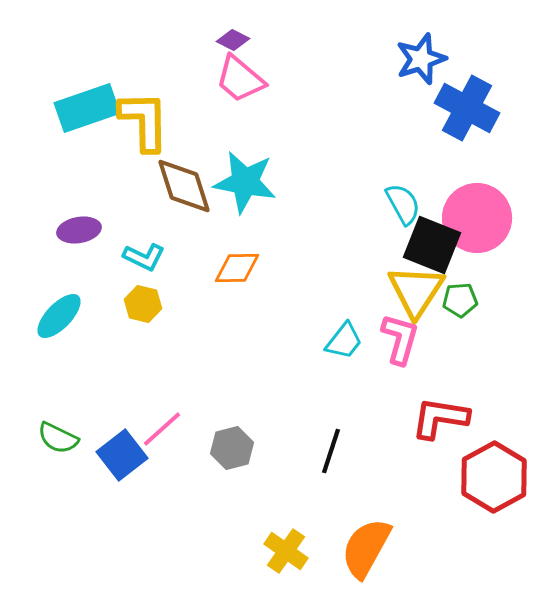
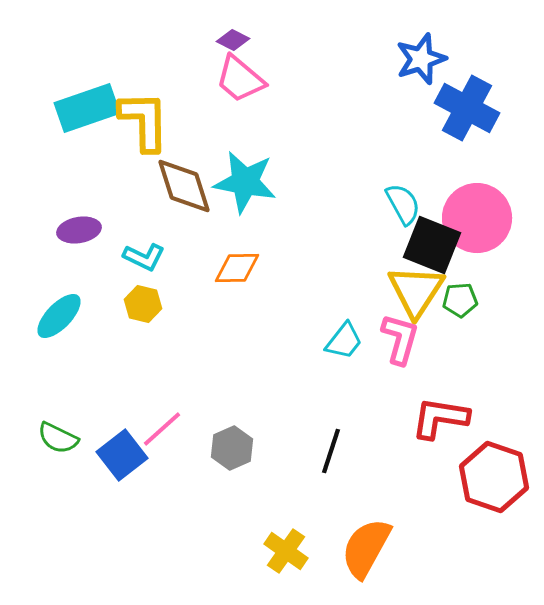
gray hexagon: rotated 9 degrees counterclockwise
red hexagon: rotated 12 degrees counterclockwise
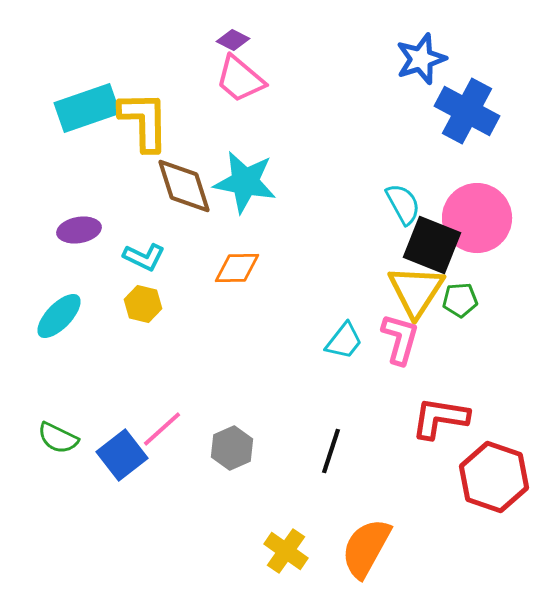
blue cross: moved 3 px down
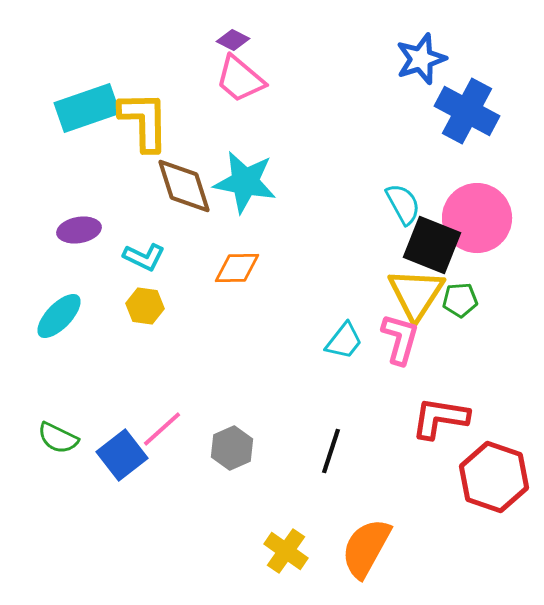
yellow triangle: moved 3 px down
yellow hexagon: moved 2 px right, 2 px down; rotated 6 degrees counterclockwise
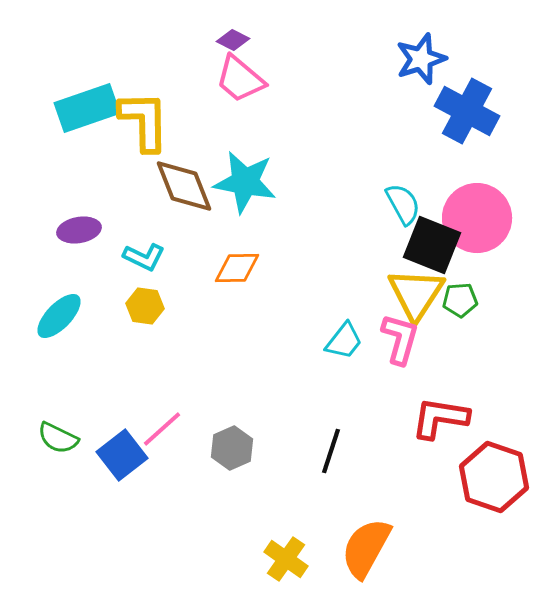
brown diamond: rotated 4 degrees counterclockwise
yellow cross: moved 8 px down
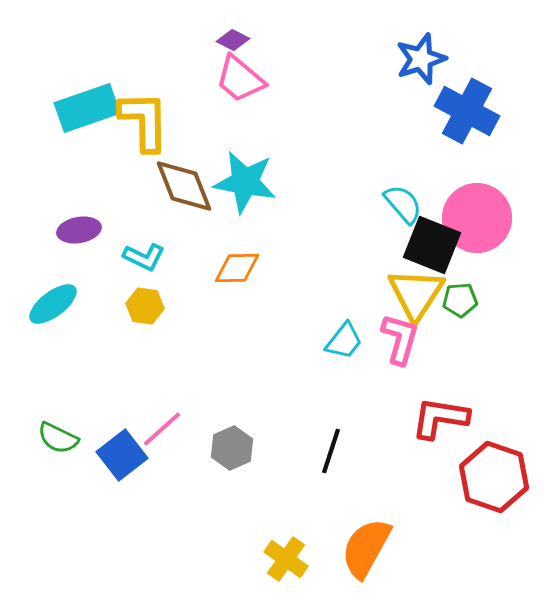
cyan semicircle: rotated 12 degrees counterclockwise
cyan ellipse: moved 6 px left, 12 px up; rotated 9 degrees clockwise
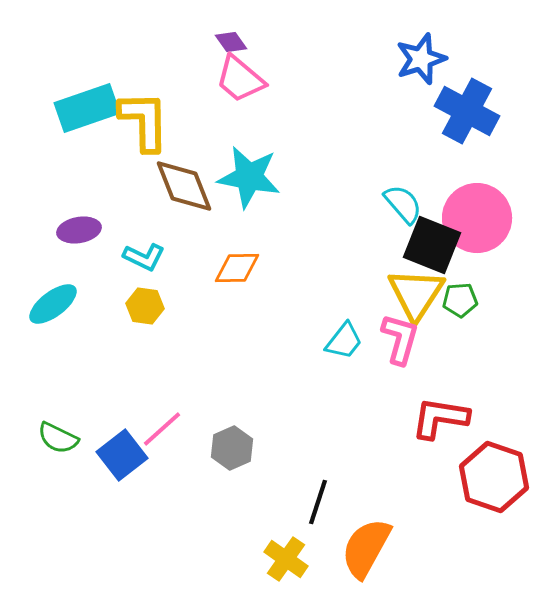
purple diamond: moved 2 px left, 2 px down; rotated 28 degrees clockwise
cyan star: moved 4 px right, 5 px up
black line: moved 13 px left, 51 px down
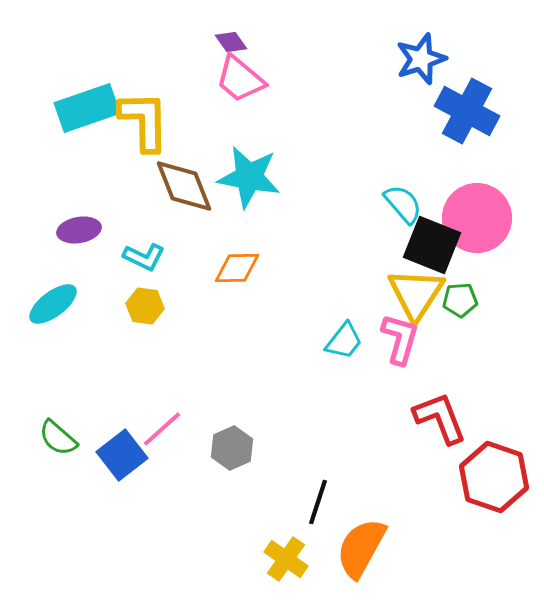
red L-shape: rotated 60 degrees clockwise
green semicircle: rotated 15 degrees clockwise
orange semicircle: moved 5 px left
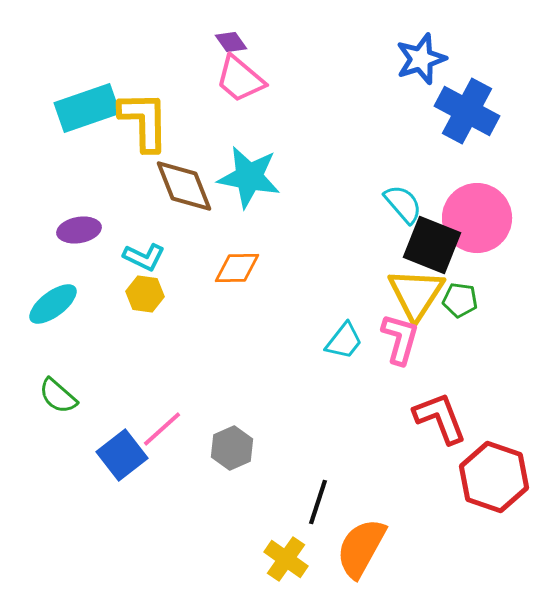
green pentagon: rotated 12 degrees clockwise
yellow hexagon: moved 12 px up
green semicircle: moved 42 px up
